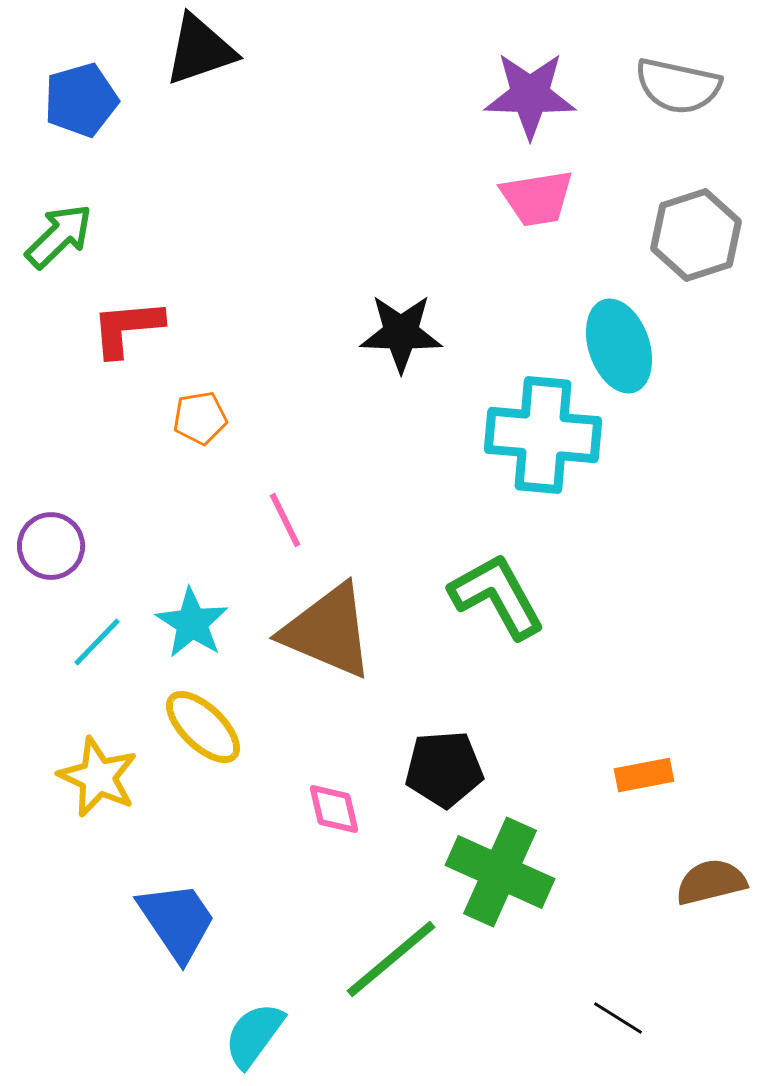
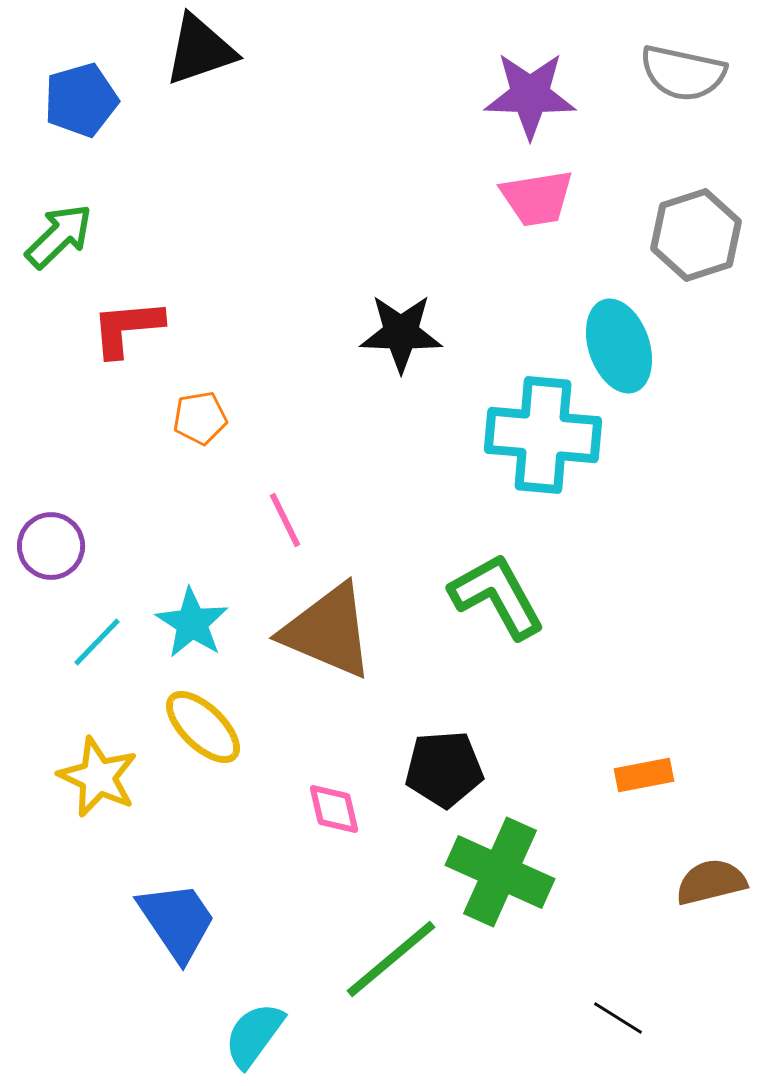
gray semicircle: moved 5 px right, 13 px up
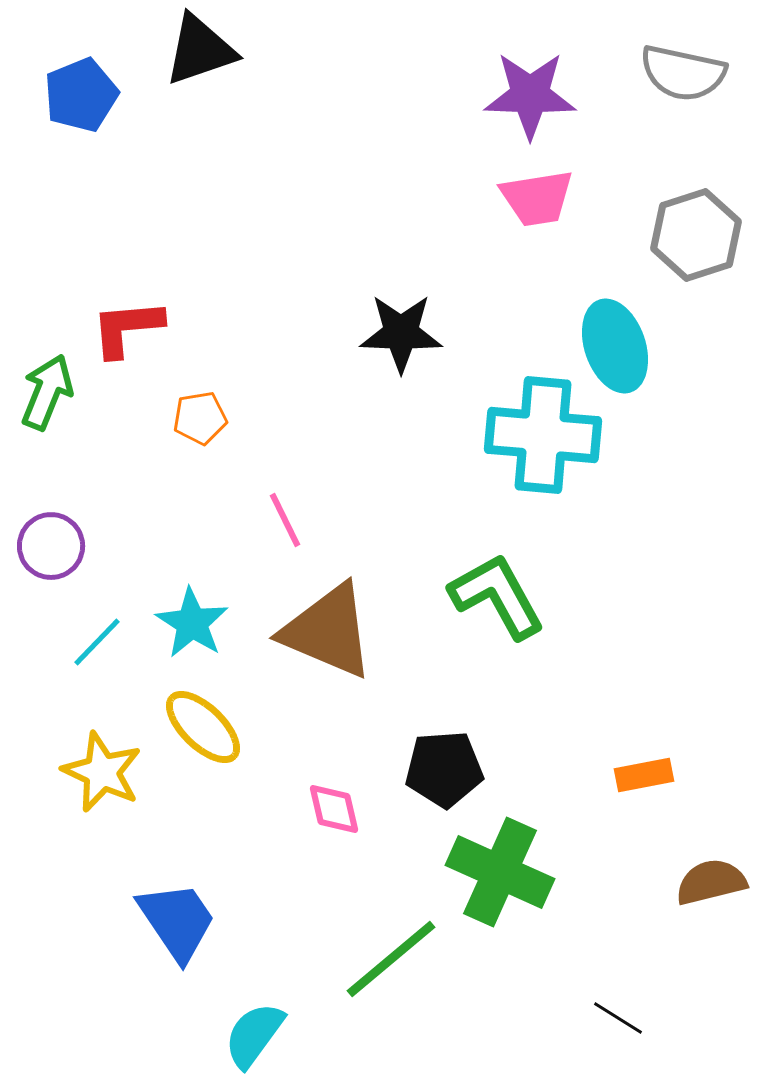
blue pentagon: moved 5 px up; rotated 6 degrees counterclockwise
green arrow: moved 12 px left, 156 px down; rotated 24 degrees counterclockwise
cyan ellipse: moved 4 px left
yellow star: moved 4 px right, 5 px up
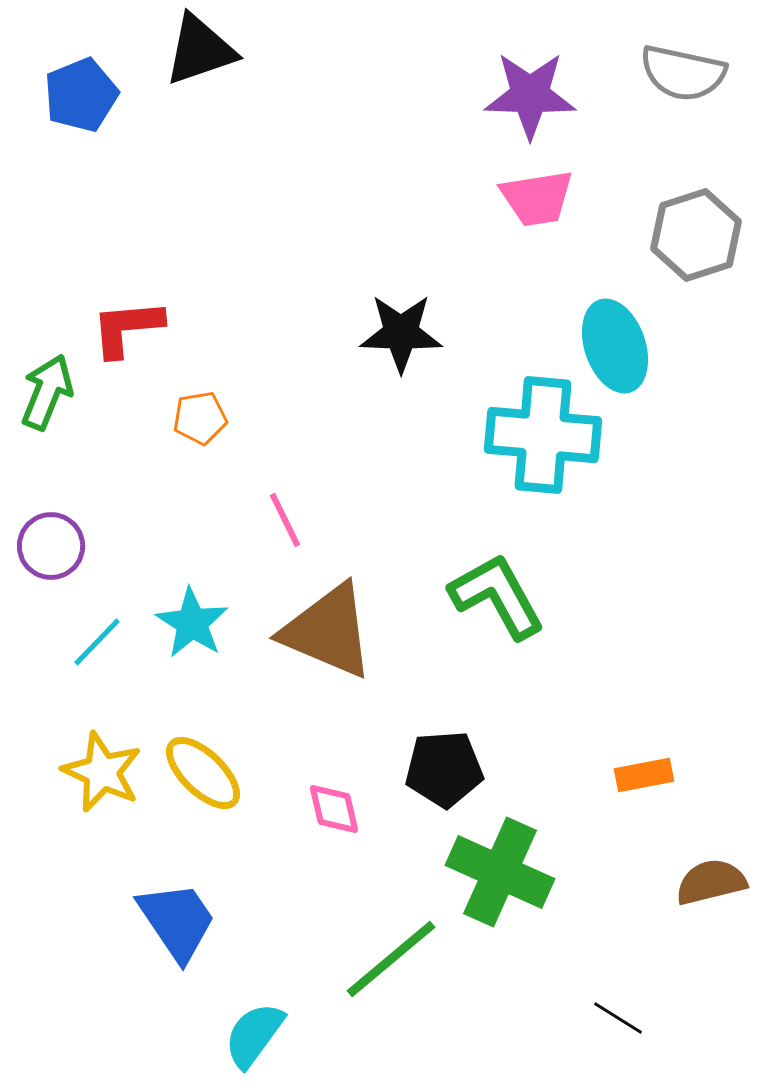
yellow ellipse: moved 46 px down
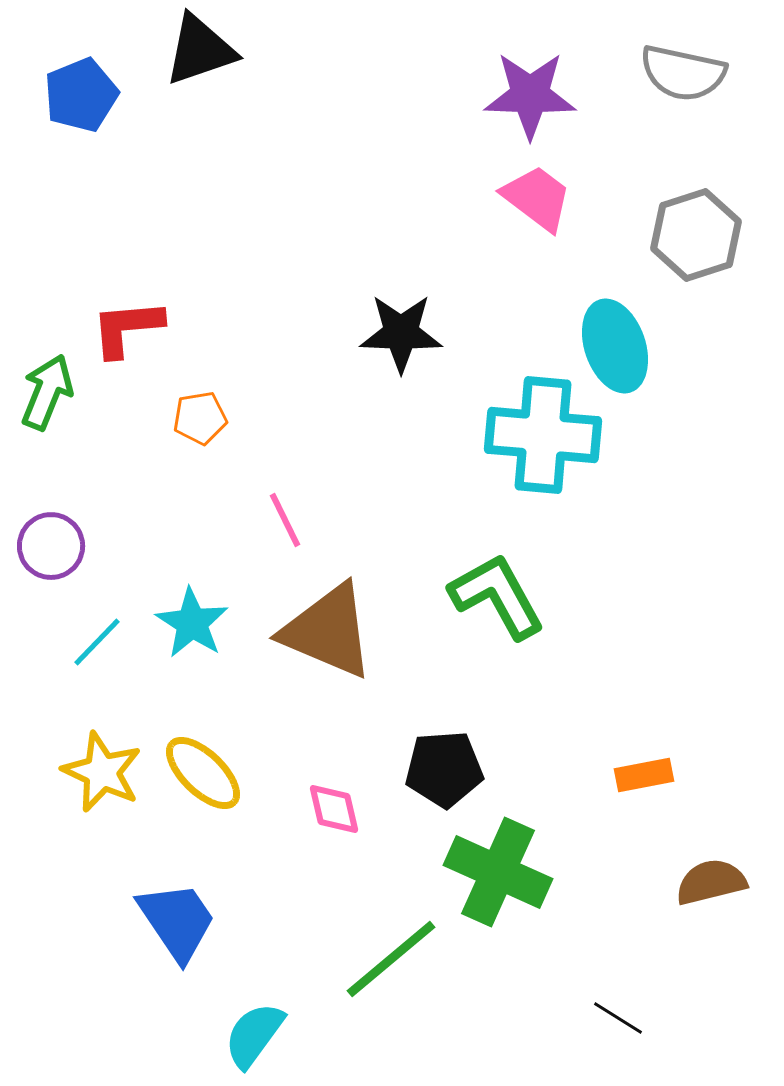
pink trapezoid: rotated 134 degrees counterclockwise
green cross: moved 2 px left
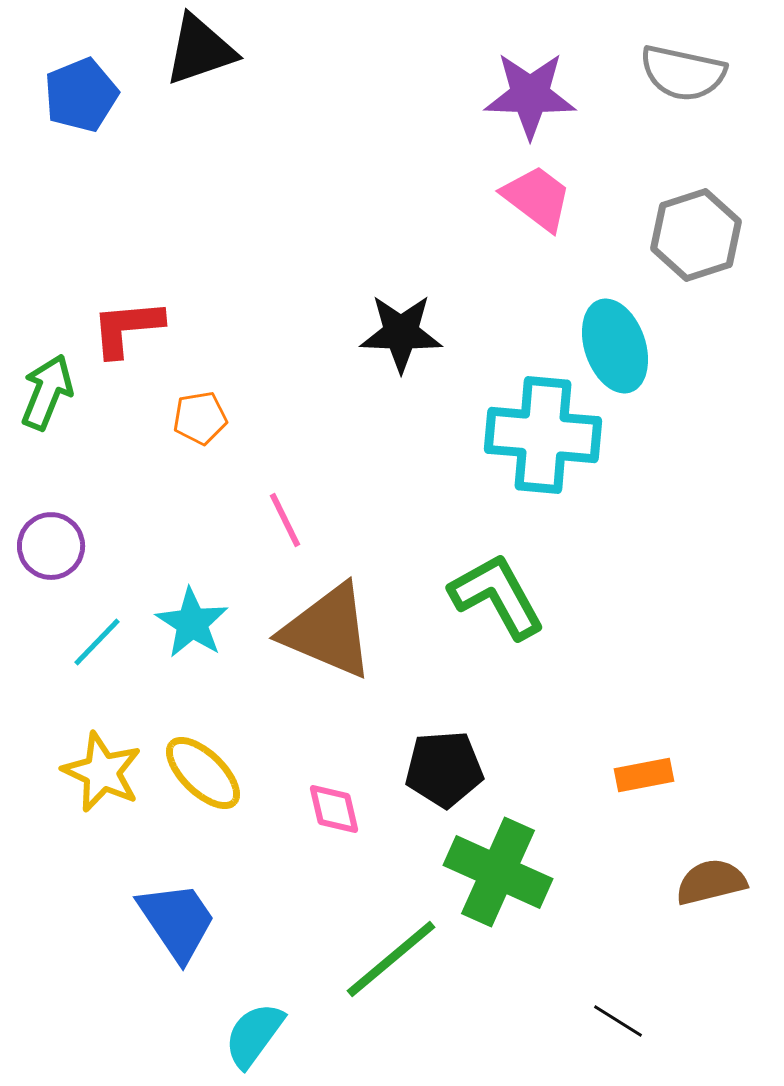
black line: moved 3 px down
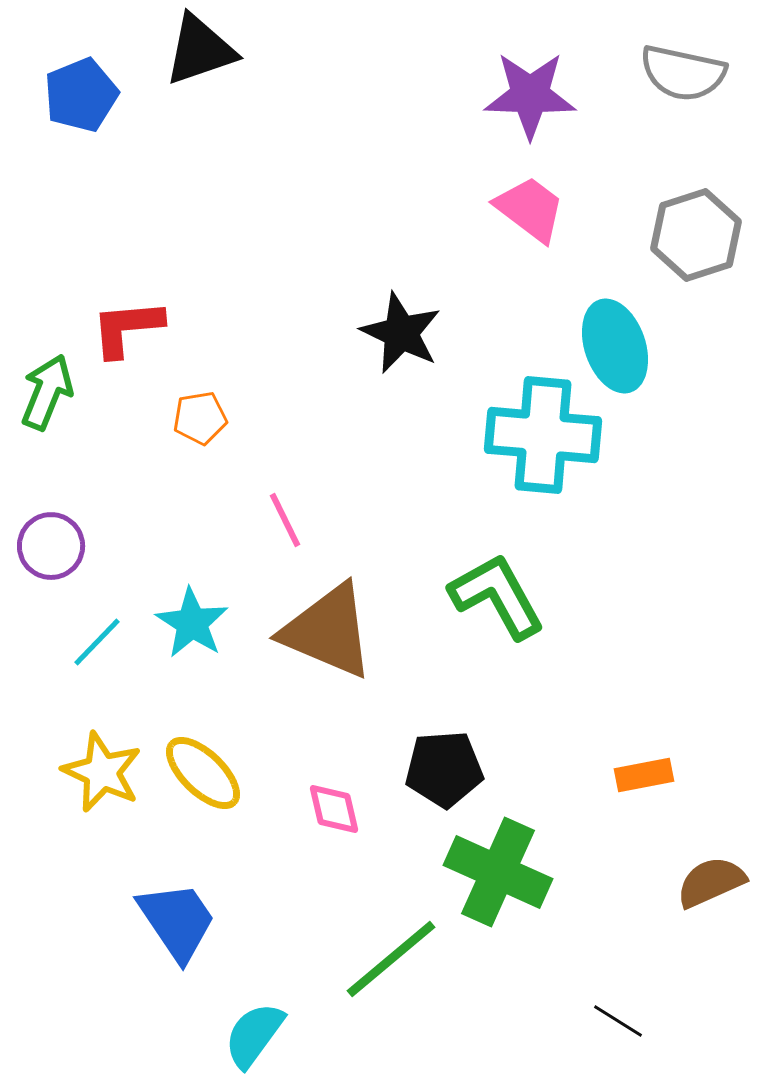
pink trapezoid: moved 7 px left, 11 px down
black star: rotated 24 degrees clockwise
brown semicircle: rotated 10 degrees counterclockwise
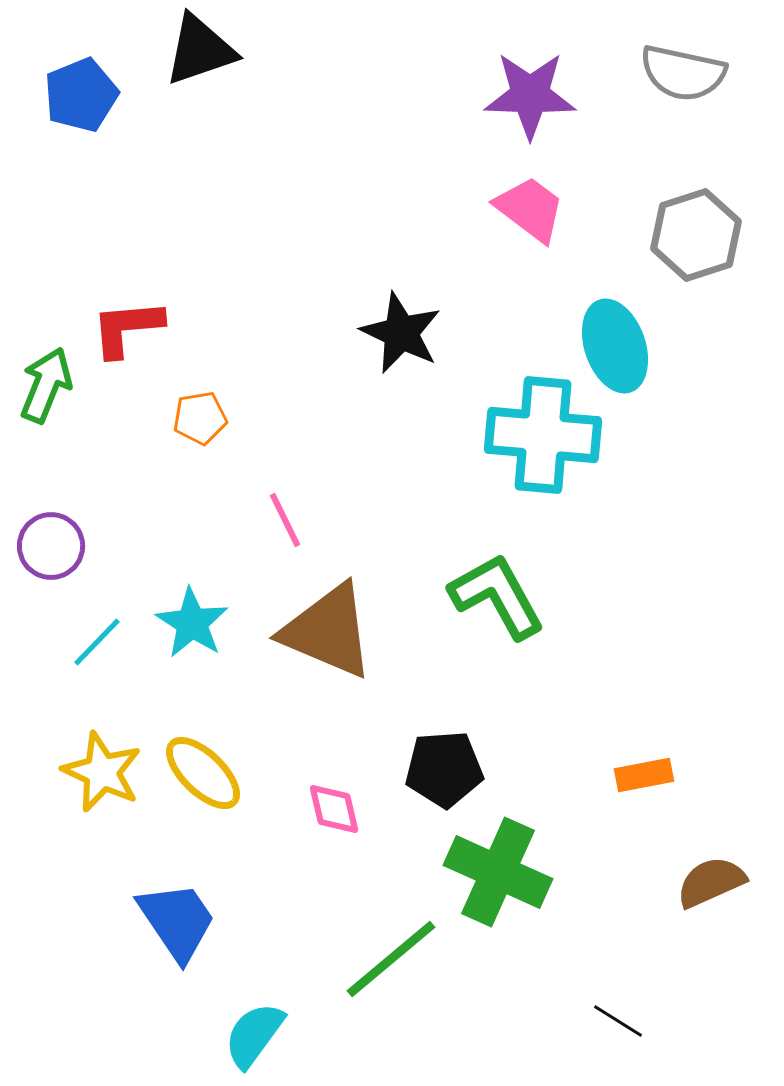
green arrow: moved 1 px left, 7 px up
